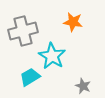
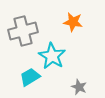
gray star: moved 4 px left, 1 px down
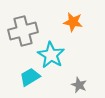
cyan star: moved 1 px left, 1 px up
gray star: moved 2 px up
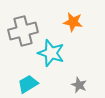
cyan star: moved 2 px up; rotated 12 degrees counterclockwise
cyan trapezoid: moved 2 px left, 7 px down
